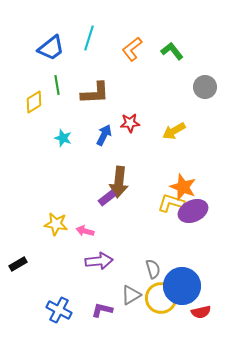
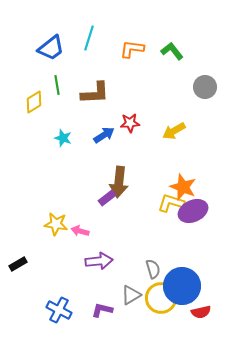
orange L-shape: rotated 45 degrees clockwise
blue arrow: rotated 30 degrees clockwise
pink arrow: moved 5 px left
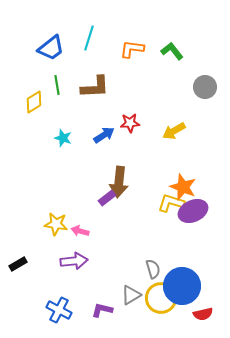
brown L-shape: moved 6 px up
purple arrow: moved 25 px left
red semicircle: moved 2 px right, 2 px down
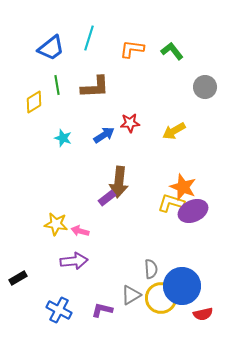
black rectangle: moved 14 px down
gray semicircle: moved 2 px left; rotated 12 degrees clockwise
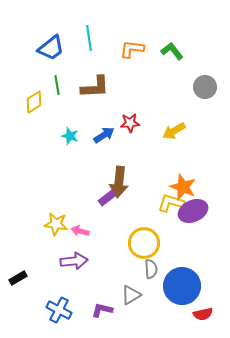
cyan line: rotated 25 degrees counterclockwise
cyan star: moved 7 px right, 2 px up
yellow circle: moved 17 px left, 55 px up
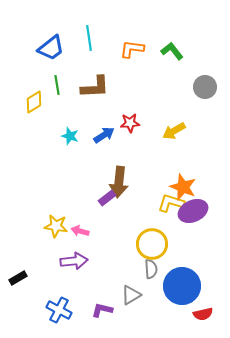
yellow star: moved 2 px down
yellow circle: moved 8 px right, 1 px down
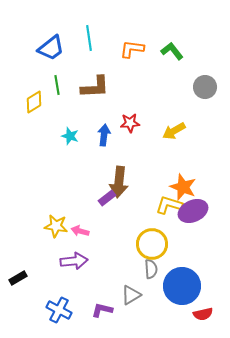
blue arrow: rotated 50 degrees counterclockwise
yellow L-shape: moved 2 px left, 2 px down
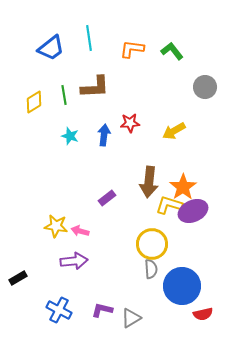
green line: moved 7 px right, 10 px down
brown arrow: moved 30 px right
orange star: rotated 16 degrees clockwise
gray triangle: moved 23 px down
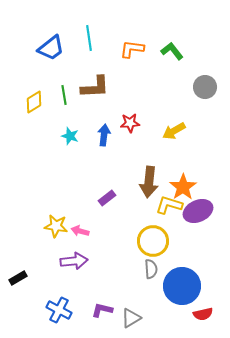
purple ellipse: moved 5 px right
yellow circle: moved 1 px right, 3 px up
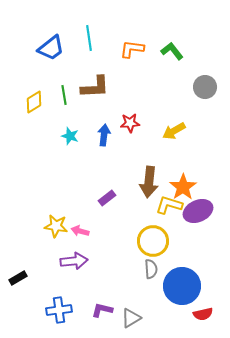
blue cross: rotated 35 degrees counterclockwise
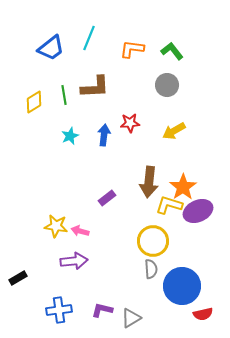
cyan line: rotated 30 degrees clockwise
gray circle: moved 38 px left, 2 px up
cyan star: rotated 30 degrees clockwise
